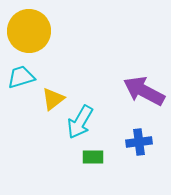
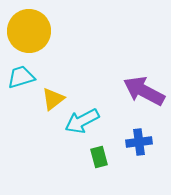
cyan arrow: moved 2 px right, 1 px up; rotated 32 degrees clockwise
green rectangle: moved 6 px right; rotated 75 degrees clockwise
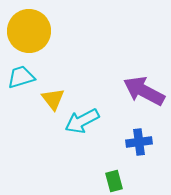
yellow triangle: rotated 30 degrees counterclockwise
green rectangle: moved 15 px right, 24 px down
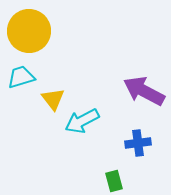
blue cross: moved 1 px left, 1 px down
